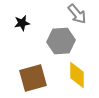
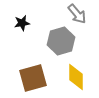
gray hexagon: rotated 12 degrees counterclockwise
yellow diamond: moved 1 px left, 2 px down
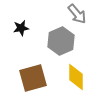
black star: moved 1 px left, 5 px down
gray hexagon: rotated 8 degrees counterclockwise
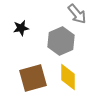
yellow diamond: moved 8 px left
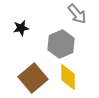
gray hexagon: moved 3 px down
brown square: rotated 24 degrees counterclockwise
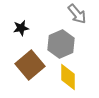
brown square: moved 3 px left, 13 px up
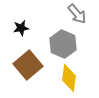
gray hexagon: moved 2 px right; rotated 12 degrees counterclockwise
brown square: moved 2 px left
yellow diamond: moved 1 px right, 1 px down; rotated 8 degrees clockwise
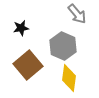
gray hexagon: moved 2 px down
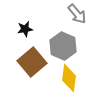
black star: moved 4 px right, 1 px down
brown square: moved 4 px right, 3 px up
